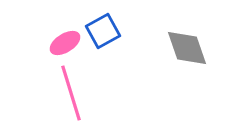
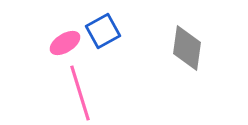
gray diamond: rotated 27 degrees clockwise
pink line: moved 9 px right
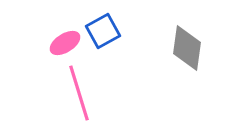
pink line: moved 1 px left
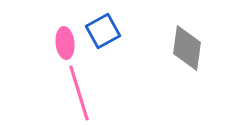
pink ellipse: rotated 64 degrees counterclockwise
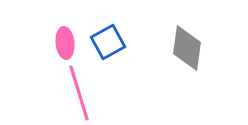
blue square: moved 5 px right, 11 px down
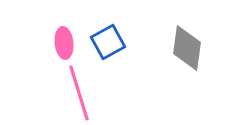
pink ellipse: moved 1 px left
